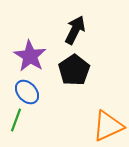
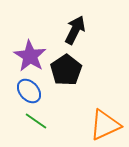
black pentagon: moved 8 px left
blue ellipse: moved 2 px right, 1 px up
green line: moved 20 px right, 1 px down; rotated 75 degrees counterclockwise
orange triangle: moved 3 px left, 1 px up
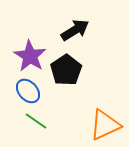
black arrow: rotated 32 degrees clockwise
blue ellipse: moved 1 px left
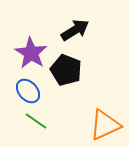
purple star: moved 1 px right, 3 px up
black pentagon: rotated 16 degrees counterclockwise
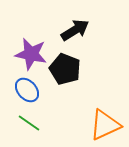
purple star: moved 1 px down; rotated 20 degrees counterclockwise
black pentagon: moved 1 px left, 1 px up
blue ellipse: moved 1 px left, 1 px up
green line: moved 7 px left, 2 px down
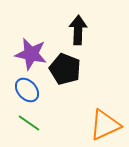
black arrow: moved 3 px right; rotated 56 degrees counterclockwise
